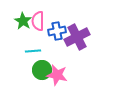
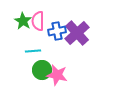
purple cross: moved 4 px up; rotated 15 degrees counterclockwise
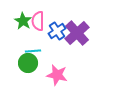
blue cross: rotated 24 degrees counterclockwise
green circle: moved 14 px left, 7 px up
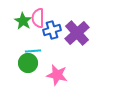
pink semicircle: moved 3 px up
blue cross: moved 5 px left, 1 px up; rotated 18 degrees clockwise
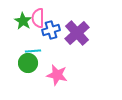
blue cross: moved 1 px left
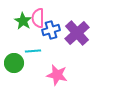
green circle: moved 14 px left
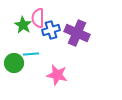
green star: moved 4 px down
purple cross: rotated 25 degrees counterclockwise
cyan line: moved 2 px left, 3 px down
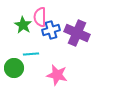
pink semicircle: moved 2 px right, 1 px up
green circle: moved 5 px down
